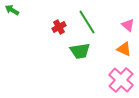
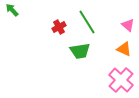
green arrow: rotated 16 degrees clockwise
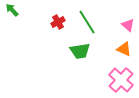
red cross: moved 1 px left, 5 px up
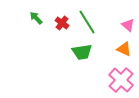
green arrow: moved 24 px right, 8 px down
red cross: moved 4 px right, 1 px down; rotated 24 degrees counterclockwise
green trapezoid: moved 2 px right, 1 px down
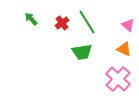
green arrow: moved 5 px left, 1 px down
red cross: rotated 16 degrees clockwise
pink cross: moved 3 px left, 1 px up
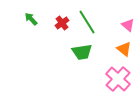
orange triangle: rotated 14 degrees clockwise
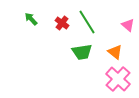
red cross: rotated 16 degrees counterclockwise
orange triangle: moved 9 px left, 3 px down
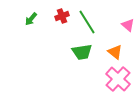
green arrow: rotated 96 degrees counterclockwise
red cross: moved 7 px up; rotated 32 degrees clockwise
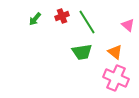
green arrow: moved 4 px right
pink cross: moved 2 px left, 1 px up; rotated 20 degrees counterclockwise
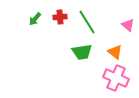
red cross: moved 2 px left, 1 px down; rotated 16 degrees clockwise
